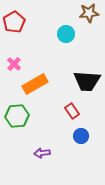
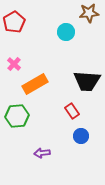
cyan circle: moved 2 px up
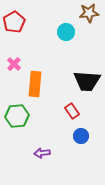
orange rectangle: rotated 55 degrees counterclockwise
